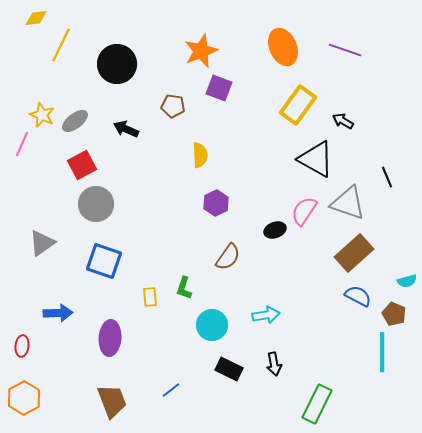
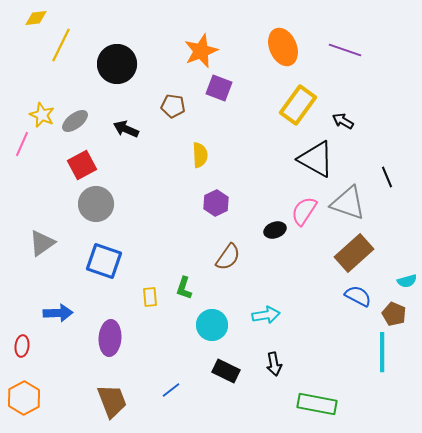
black rectangle at (229, 369): moved 3 px left, 2 px down
green rectangle at (317, 404): rotated 75 degrees clockwise
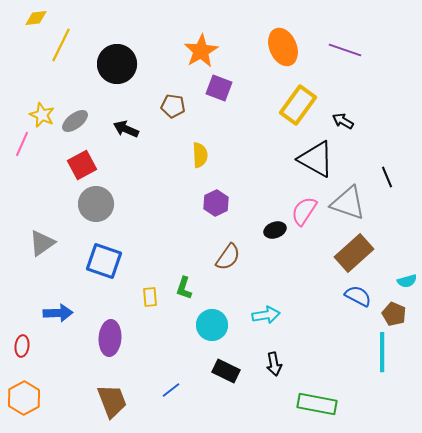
orange star at (201, 51): rotated 8 degrees counterclockwise
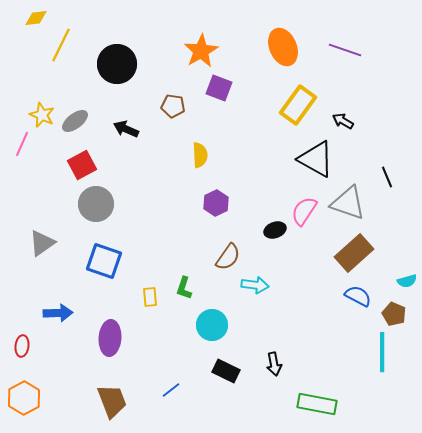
cyan arrow at (266, 315): moved 11 px left, 30 px up; rotated 16 degrees clockwise
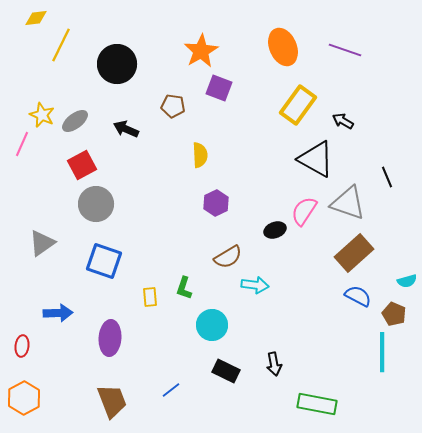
brown semicircle at (228, 257): rotated 24 degrees clockwise
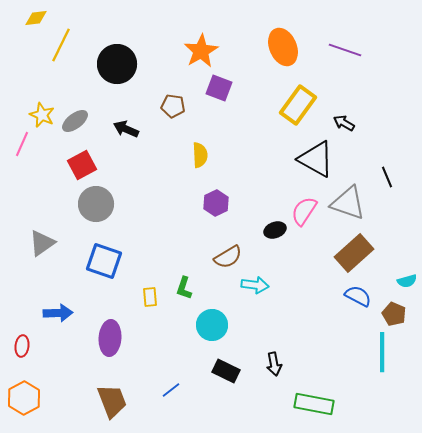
black arrow at (343, 121): moved 1 px right, 2 px down
green rectangle at (317, 404): moved 3 px left
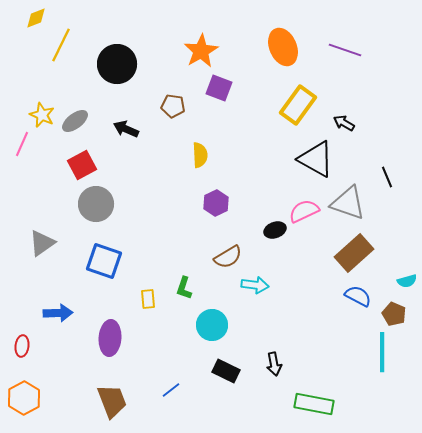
yellow diamond at (36, 18): rotated 15 degrees counterclockwise
pink semicircle at (304, 211): rotated 32 degrees clockwise
yellow rectangle at (150, 297): moved 2 px left, 2 px down
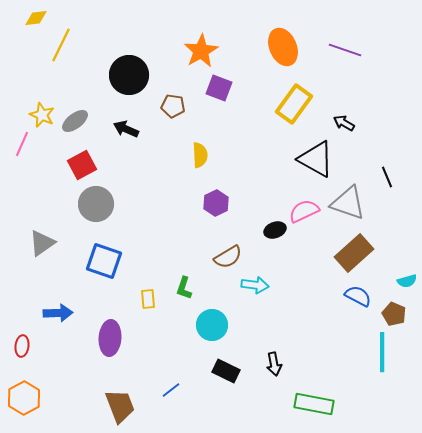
yellow diamond at (36, 18): rotated 15 degrees clockwise
black circle at (117, 64): moved 12 px right, 11 px down
yellow rectangle at (298, 105): moved 4 px left, 1 px up
brown trapezoid at (112, 401): moved 8 px right, 5 px down
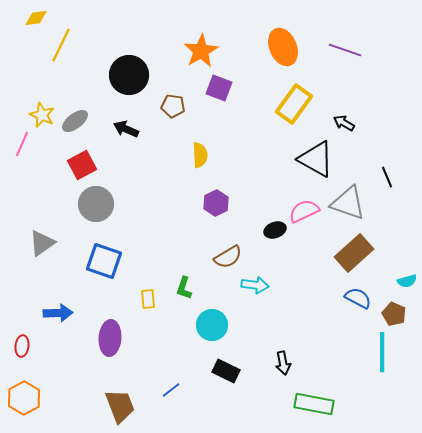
blue semicircle at (358, 296): moved 2 px down
black arrow at (274, 364): moved 9 px right, 1 px up
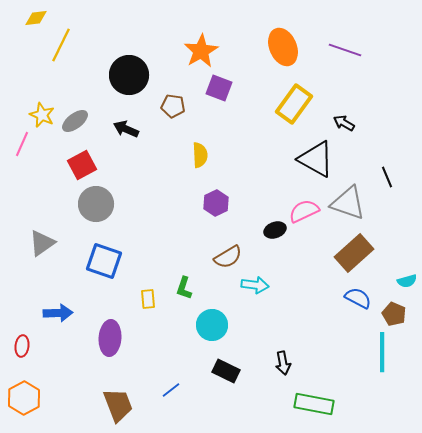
brown trapezoid at (120, 406): moved 2 px left, 1 px up
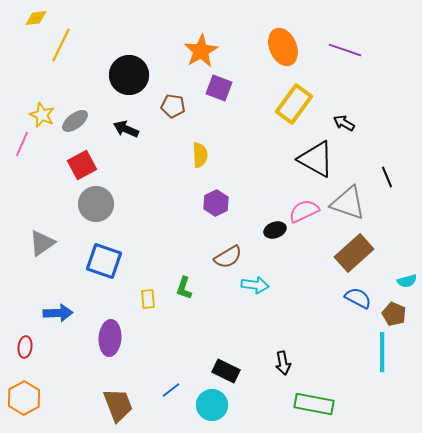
cyan circle at (212, 325): moved 80 px down
red ellipse at (22, 346): moved 3 px right, 1 px down
